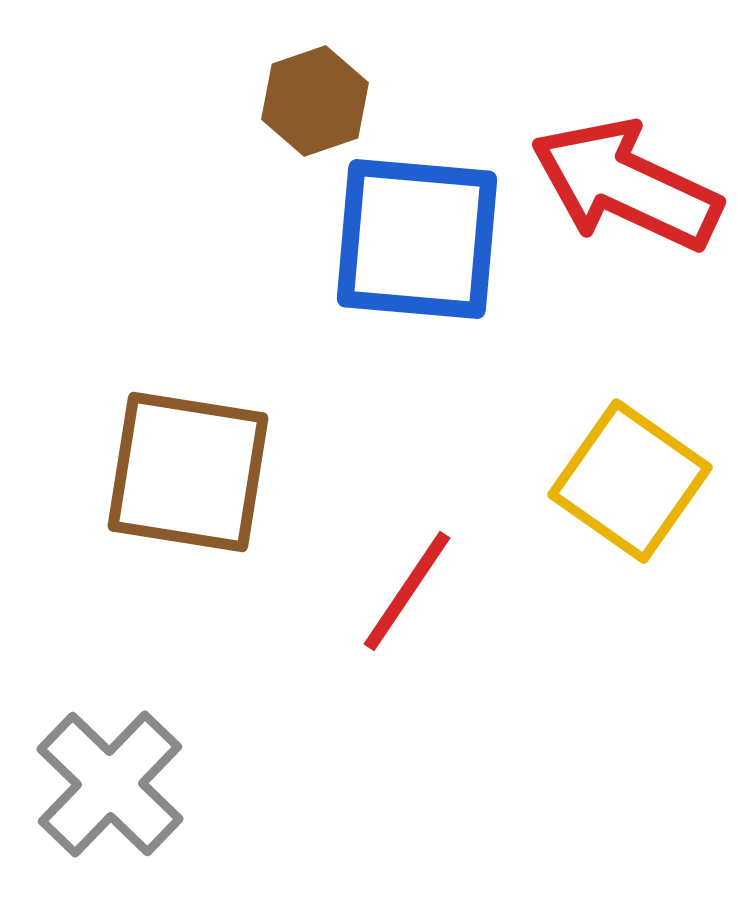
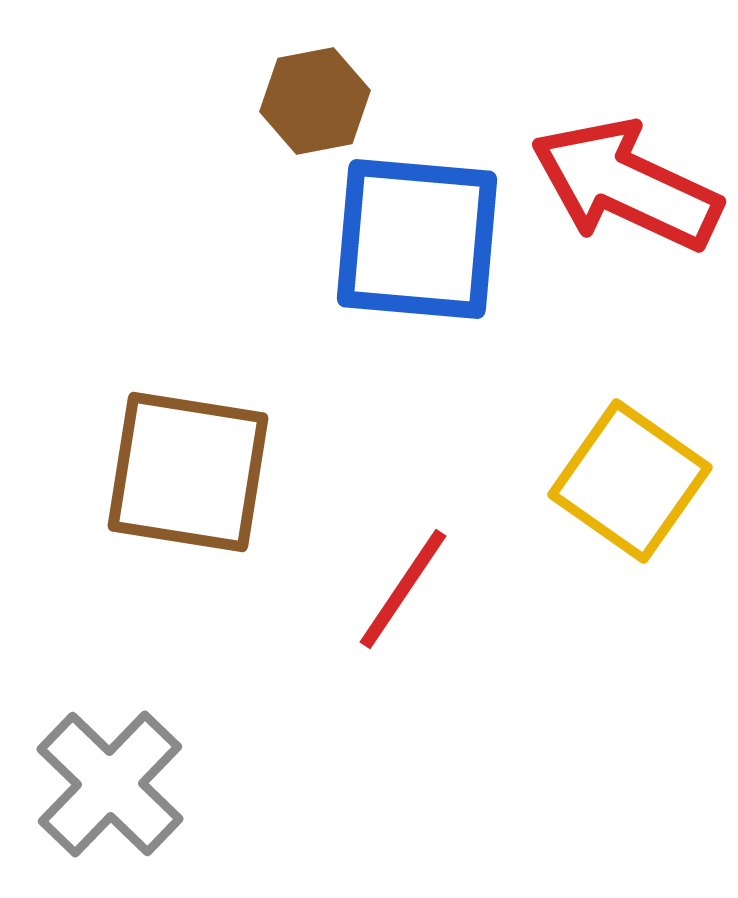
brown hexagon: rotated 8 degrees clockwise
red line: moved 4 px left, 2 px up
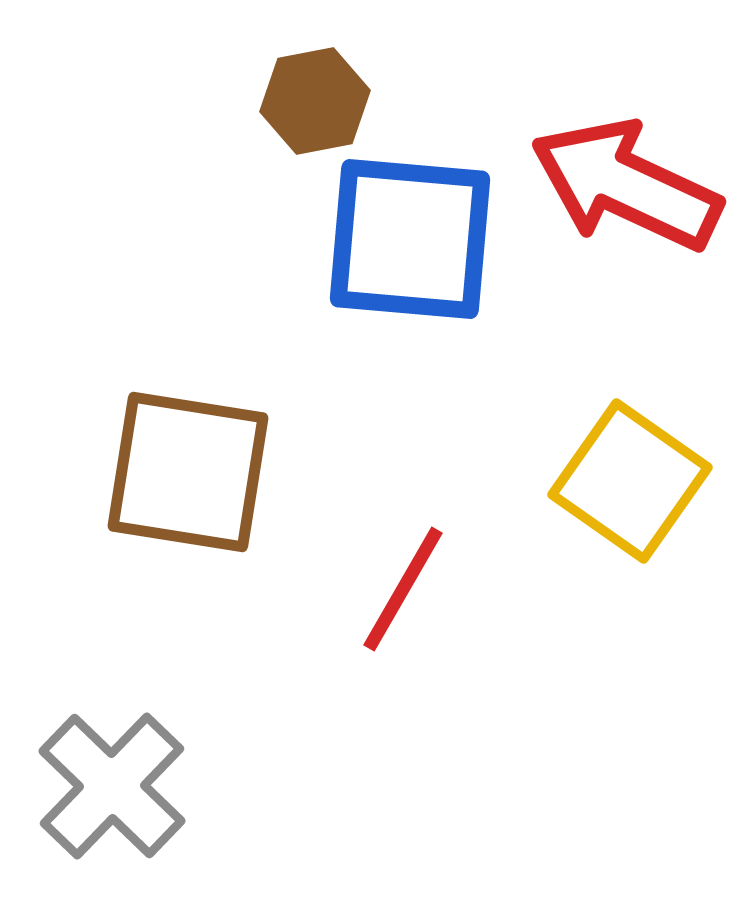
blue square: moved 7 px left
red line: rotated 4 degrees counterclockwise
gray cross: moved 2 px right, 2 px down
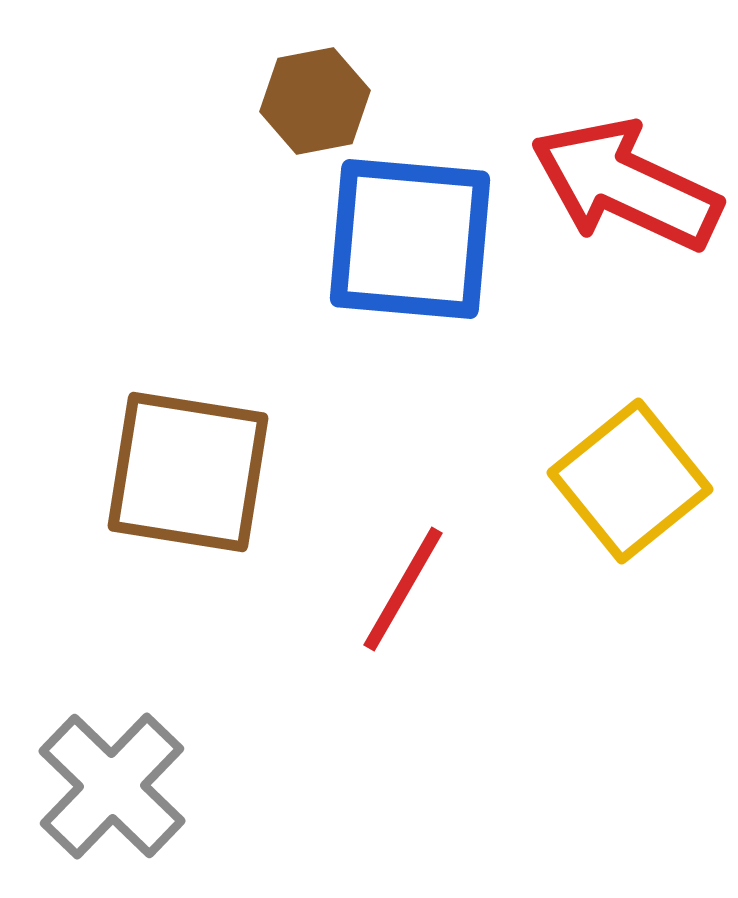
yellow square: rotated 16 degrees clockwise
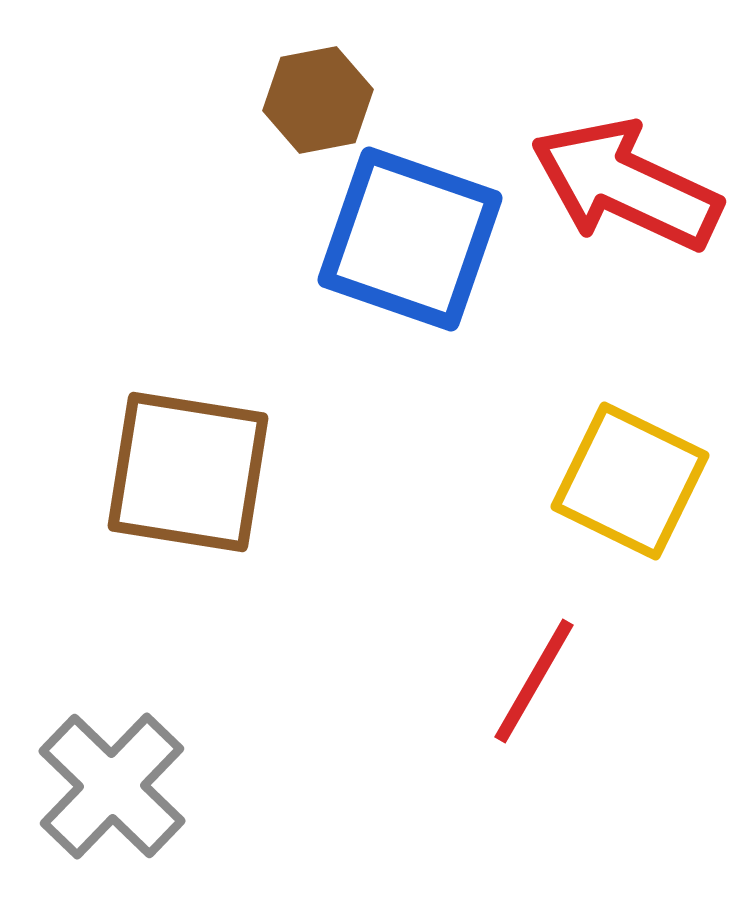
brown hexagon: moved 3 px right, 1 px up
blue square: rotated 14 degrees clockwise
yellow square: rotated 25 degrees counterclockwise
red line: moved 131 px right, 92 px down
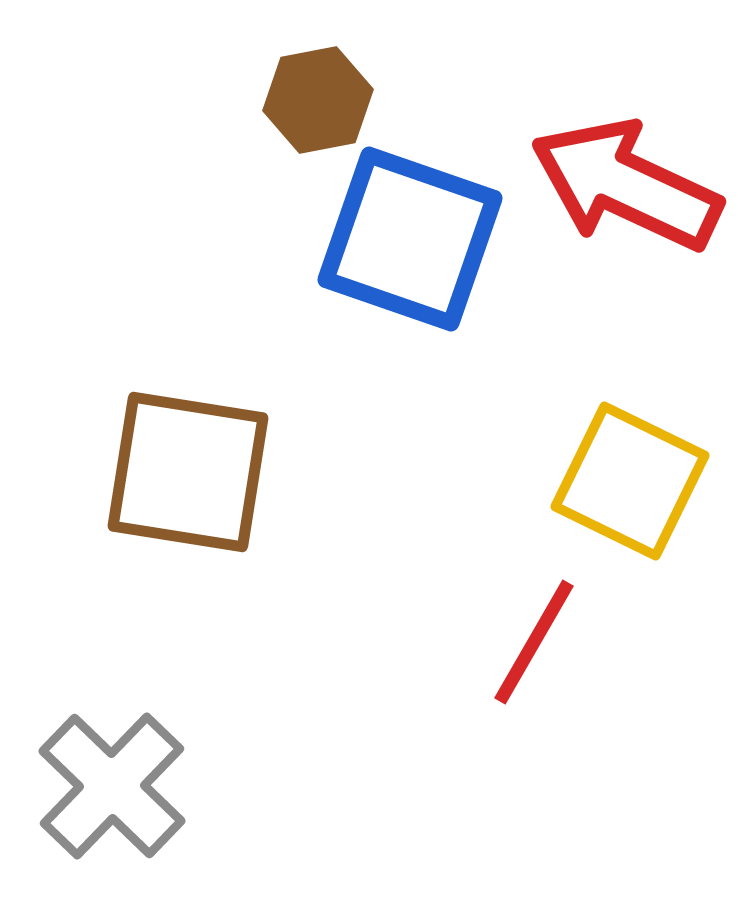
red line: moved 39 px up
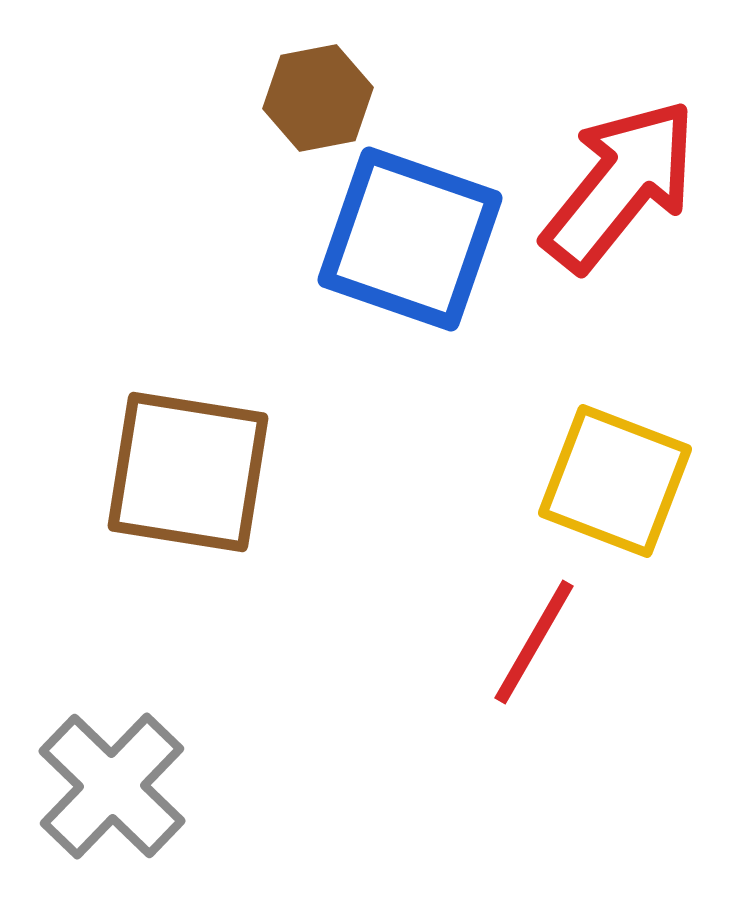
brown hexagon: moved 2 px up
red arrow: moved 6 px left; rotated 104 degrees clockwise
yellow square: moved 15 px left; rotated 5 degrees counterclockwise
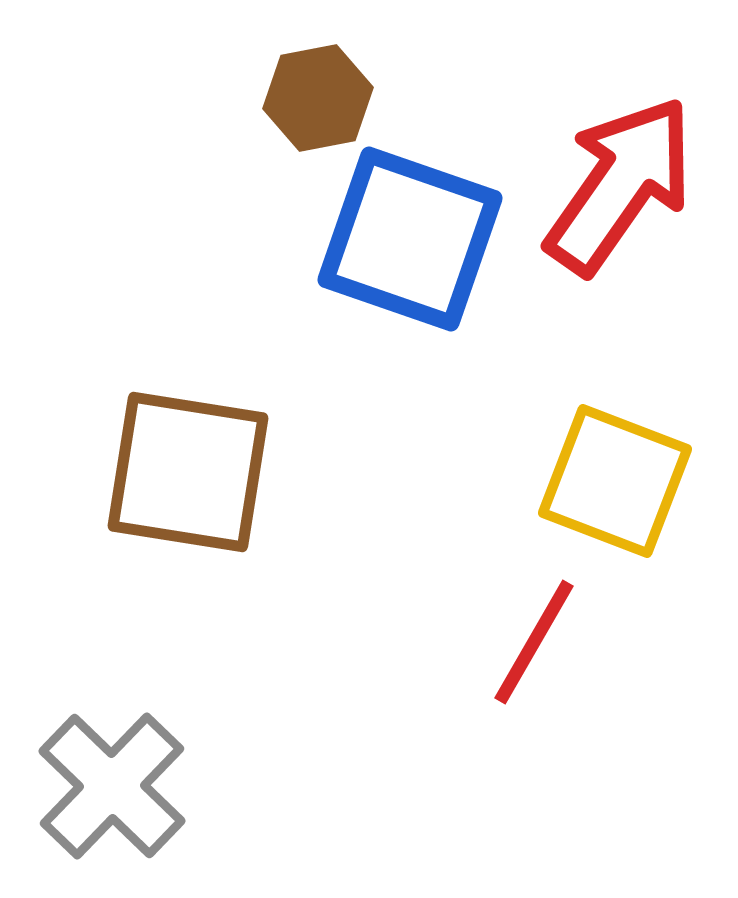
red arrow: rotated 4 degrees counterclockwise
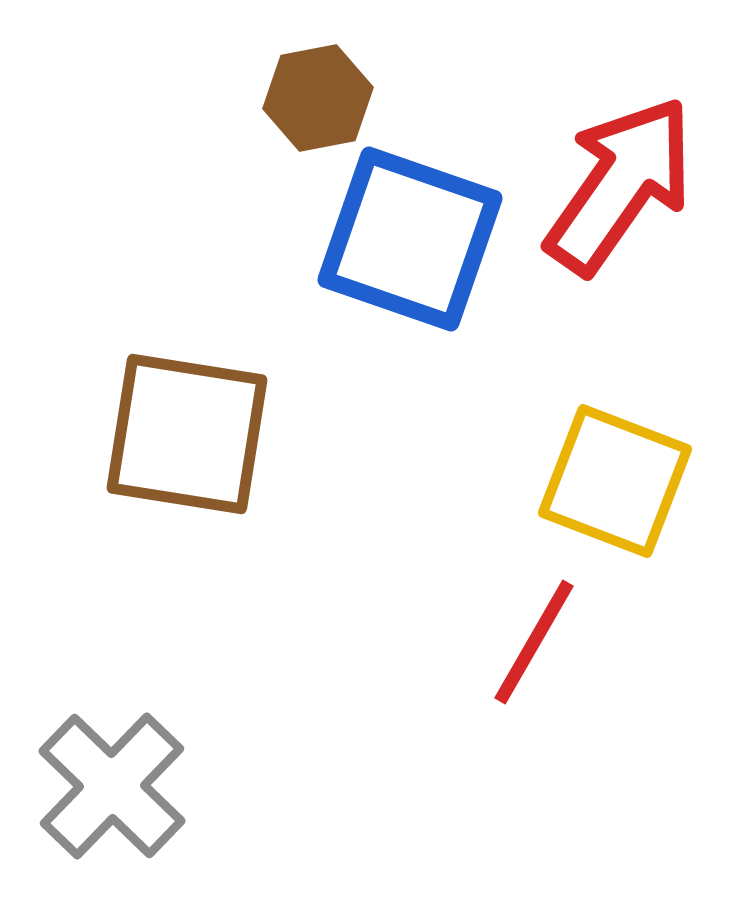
brown square: moved 1 px left, 38 px up
